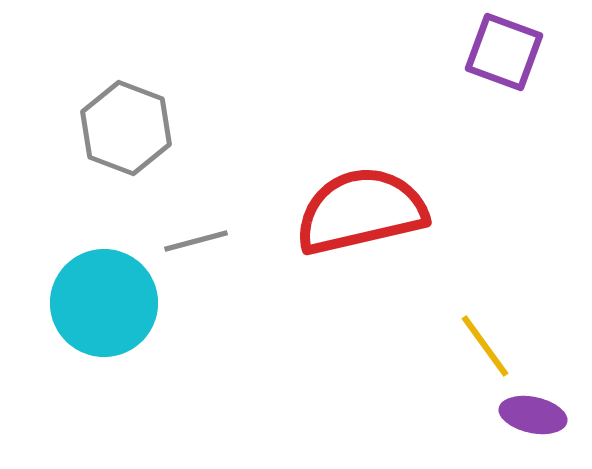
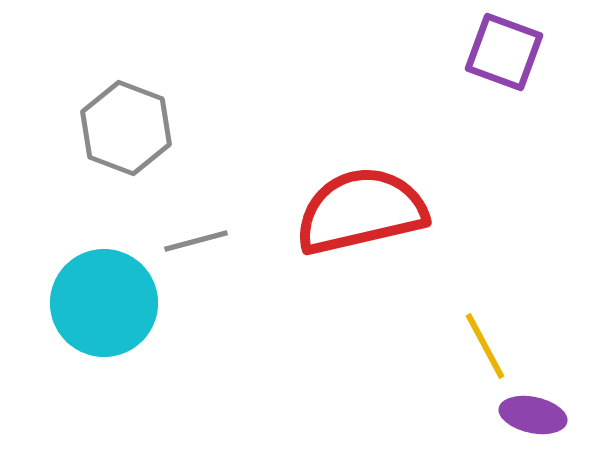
yellow line: rotated 8 degrees clockwise
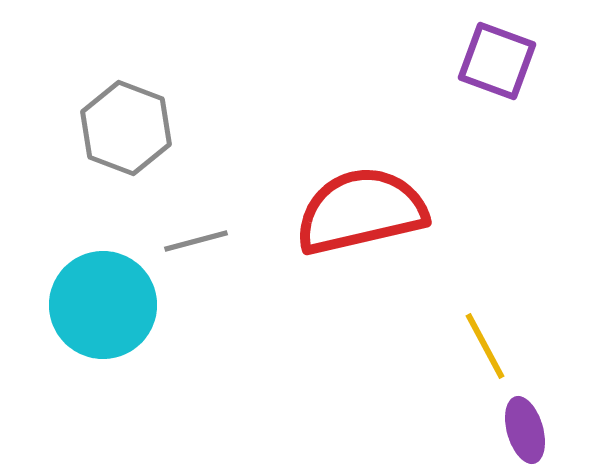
purple square: moved 7 px left, 9 px down
cyan circle: moved 1 px left, 2 px down
purple ellipse: moved 8 px left, 15 px down; rotated 62 degrees clockwise
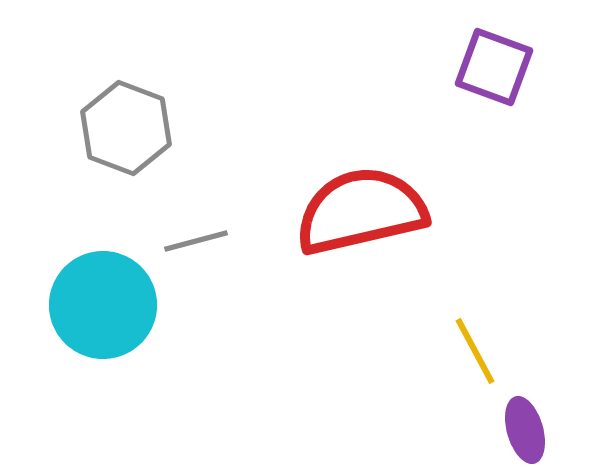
purple square: moved 3 px left, 6 px down
yellow line: moved 10 px left, 5 px down
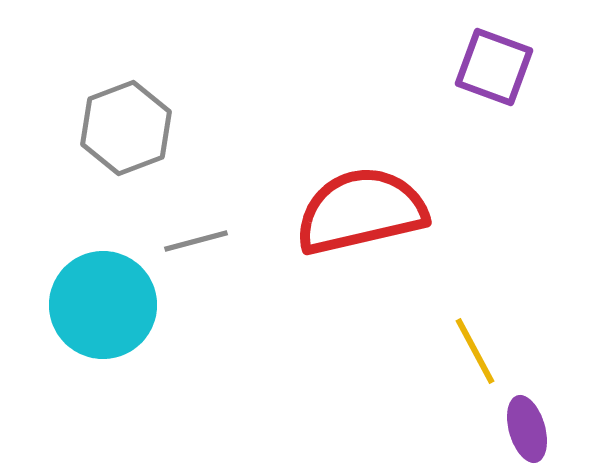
gray hexagon: rotated 18 degrees clockwise
purple ellipse: moved 2 px right, 1 px up
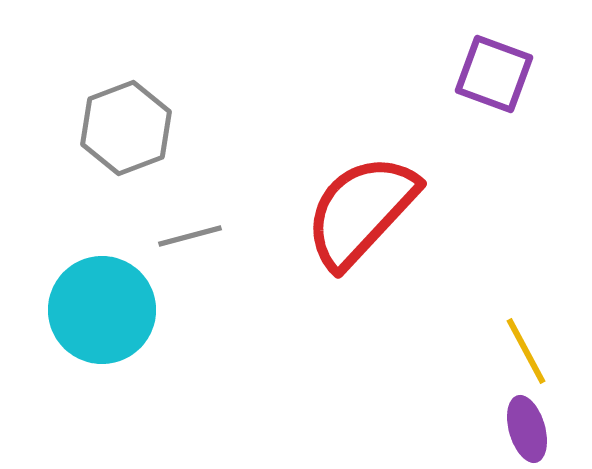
purple square: moved 7 px down
red semicircle: rotated 34 degrees counterclockwise
gray line: moved 6 px left, 5 px up
cyan circle: moved 1 px left, 5 px down
yellow line: moved 51 px right
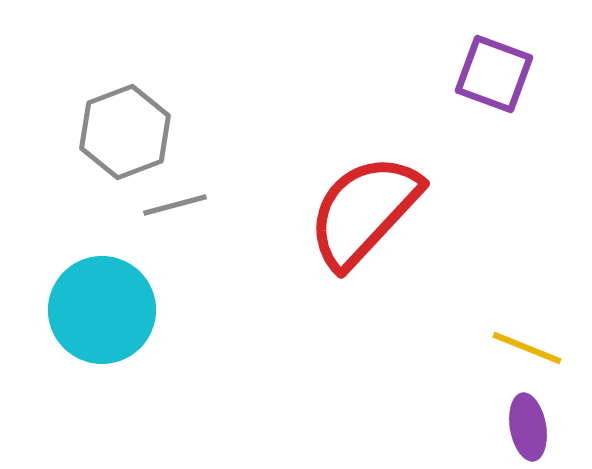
gray hexagon: moved 1 px left, 4 px down
red semicircle: moved 3 px right
gray line: moved 15 px left, 31 px up
yellow line: moved 1 px right, 3 px up; rotated 40 degrees counterclockwise
purple ellipse: moved 1 px right, 2 px up; rotated 6 degrees clockwise
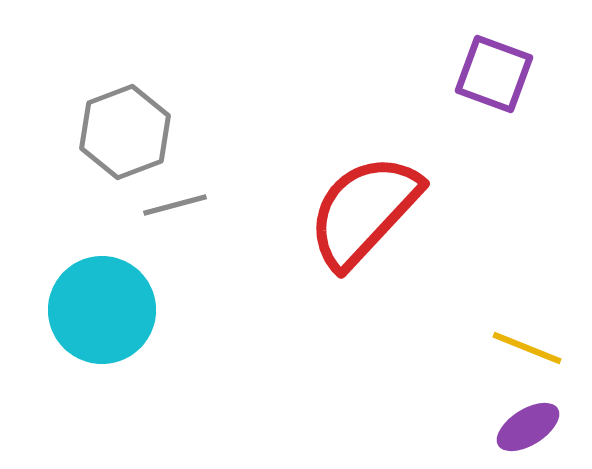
purple ellipse: rotated 68 degrees clockwise
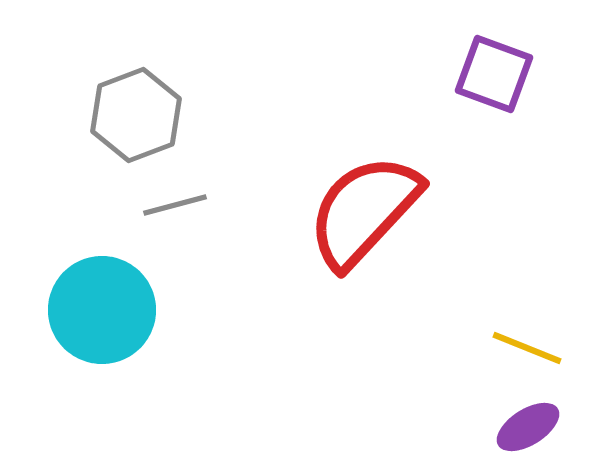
gray hexagon: moved 11 px right, 17 px up
